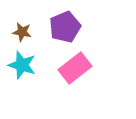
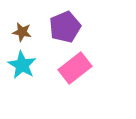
cyan star: rotated 12 degrees clockwise
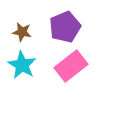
pink rectangle: moved 4 px left, 2 px up
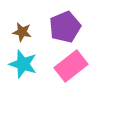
cyan star: moved 1 px right, 1 px up; rotated 12 degrees counterclockwise
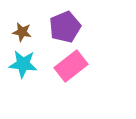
cyan star: rotated 12 degrees counterclockwise
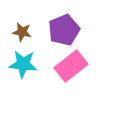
purple pentagon: moved 1 px left, 3 px down
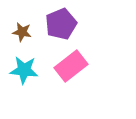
purple pentagon: moved 3 px left, 6 px up
cyan star: moved 1 px right, 6 px down
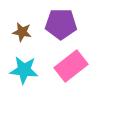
purple pentagon: rotated 24 degrees clockwise
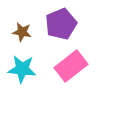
purple pentagon: rotated 24 degrees counterclockwise
cyan star: moved 2 px left, 1 px up
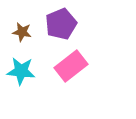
cyan star: moved 1 px left, 2 px down
